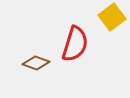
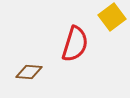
brown diamond: moved 7 px left, 9 px down; rotated 16 degrees counterclockwise
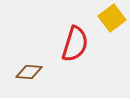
yellow square: moved 1 px down
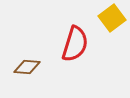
brown diamond: moved 2 px left, 5 px up
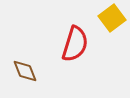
brown diamond: moved 2 px left, 4 px down; rotated 64 degrees clockwise
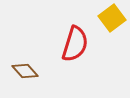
brown diamond: rotated 20 degrees counterclockwise
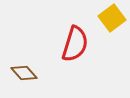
brown diamond: moved 1 px left, 2 px down
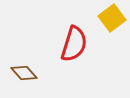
red semicircle: moved 1 px left
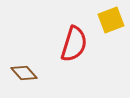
yellow square: moved 1 px left, 2 px down; rotated 16 degrees clockwise
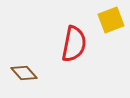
red semicircle: rotated 6 degrees counterclockwise
